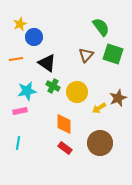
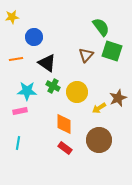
yellow star: moved 8 px left, 7 px up; rotated 16 degrees clockwise
green square: moved 1 px left, 3 px up
cyan star: rotated 12 degrees clockwise
brown circle: moved 1 px left, 3 px up
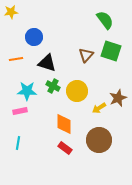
yellow star: moved 1 px left, 5 px up
green semicircle: moved 4 px right, 7 px up
green square: moved 1 px left
black triangle: rotated 18 degrees counterclockwise
yellow circle: moved 1 px up
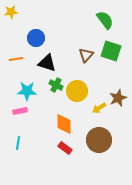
blue circle: moved 2 px right, 1 px down
green cross: moved 3 px right, 1 px up
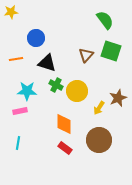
yellow arrow: rotated 24 degrees counterclockwise
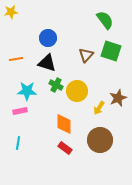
blue circle: moved 12 px right
brown circle: moved 1 px right
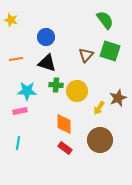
yellow star: moved 8 px down; rotated 24 degrees clockwise
blue circle: moved 2 px left, 1 px up
green square: moved 1 px left
green cross: rotated 24 degrees counterclockwise
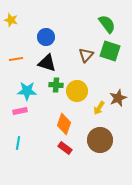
green semicircle: moved 2 px right, 4 px down
orange diamond: rotated 20 degrees clockwise
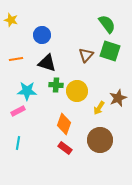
blue circle: moved 4 px left, 2 px up
pink rectangle: moved 2 px left; rotated 16 degrees counterclockwise
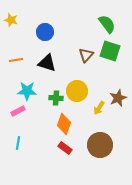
blue circle: moved 3 px right, 3 px up
orange line: moved 1 px down
green cross: moved 13 px down
brown circle: moved 5 px down
